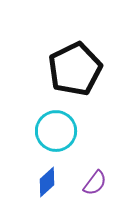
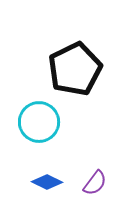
cyan circle: moved 17 px left, 9 px up
blue diamond: rotated 68 degrees clockwise
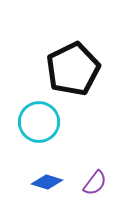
black pentagon: moved 2 px left
blue diamond: rotated 8 degrees counterclockwise
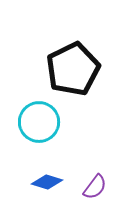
purple semicircle: moved 4 px down
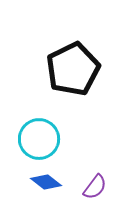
cyan circle: moved 17 px down
blue diamond: moved 1 px left; rotated 20 degrees clockwise
